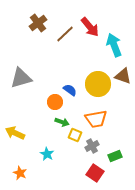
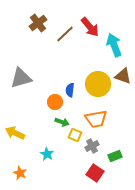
blue semicircle: rotated 120 degrees counterclockwise
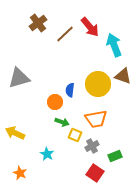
gray triangle: moved 2 px left
